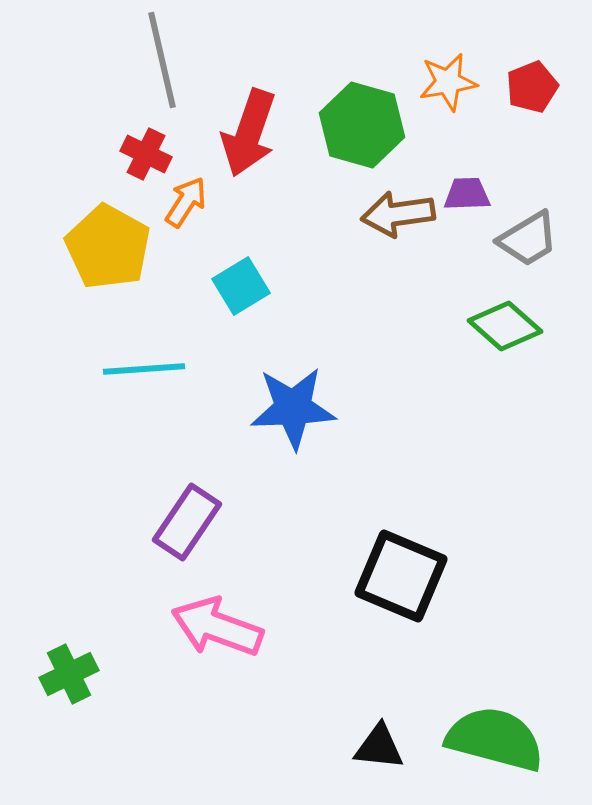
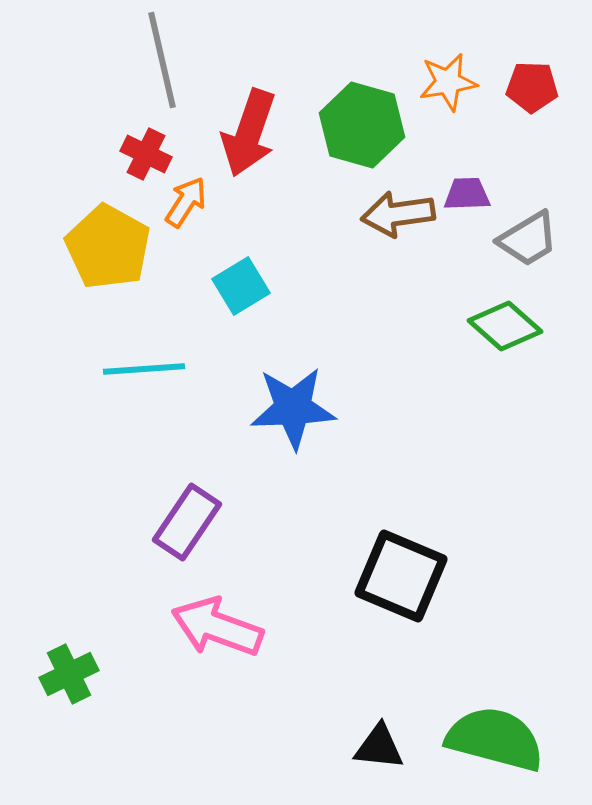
red pentagon: rotated 24 degrees clockwise
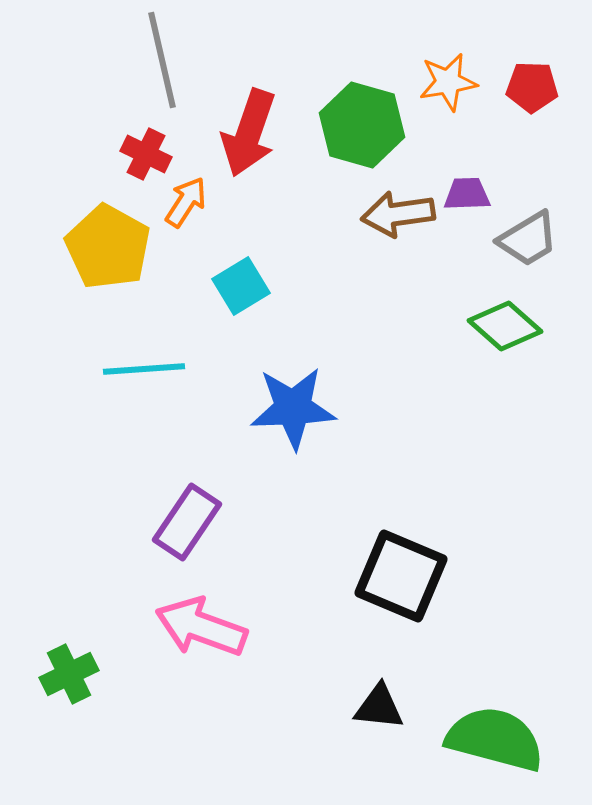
pink arrow: moved 16 px left
black triangle: moved 40 px up
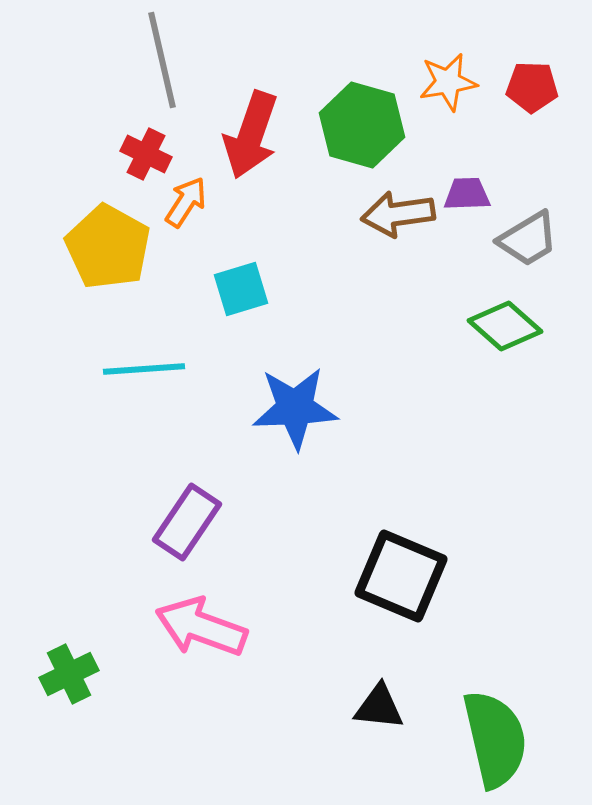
red arrow: moved 2 px right, 2 px down
cyan square: moved 3 px down; rotated 14 degrees clockwise
blue star: moved 2 px right
green semicircle: rotated 62 degrees clockwise
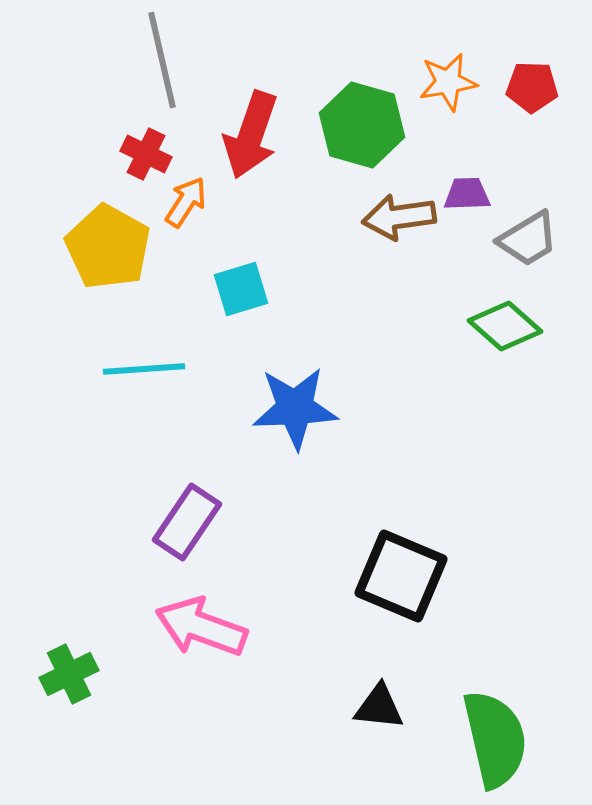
brown arrow: moved 1 px right, 3 px down
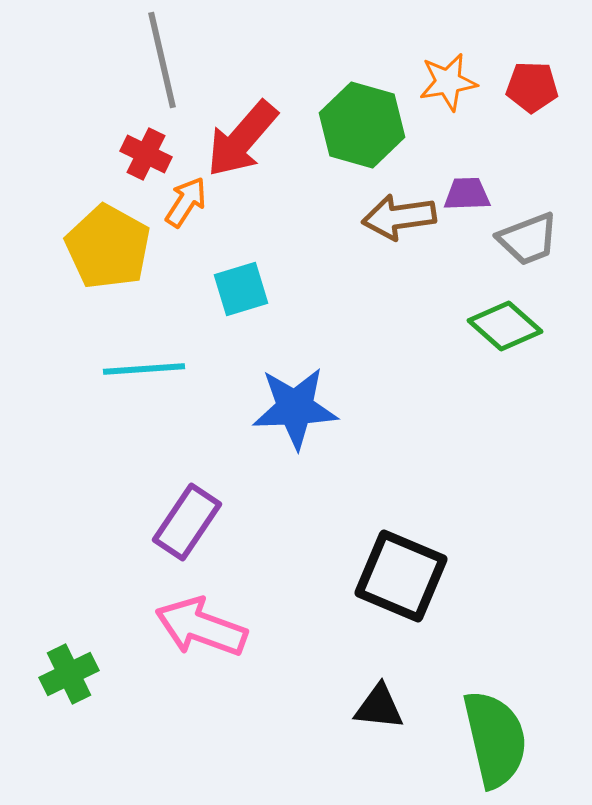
red arrow: moved 9 px left, 4 px down; rotated 22 degrees clockwise
gray trapezoid: rotated 10 degrees clockwise
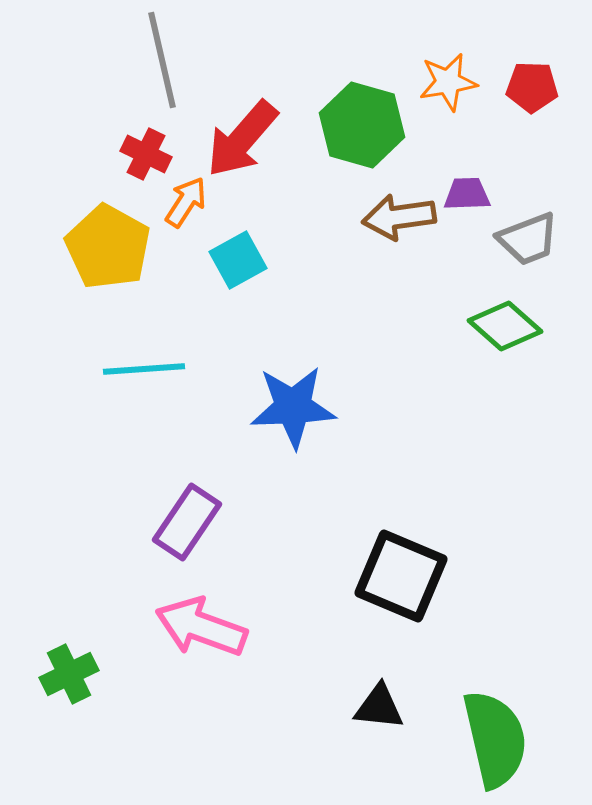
cyan square: moved 3 px left, 29 px up; rotated 12 degrees counterclockwise
blue star: moved 2 px left, 1 px up
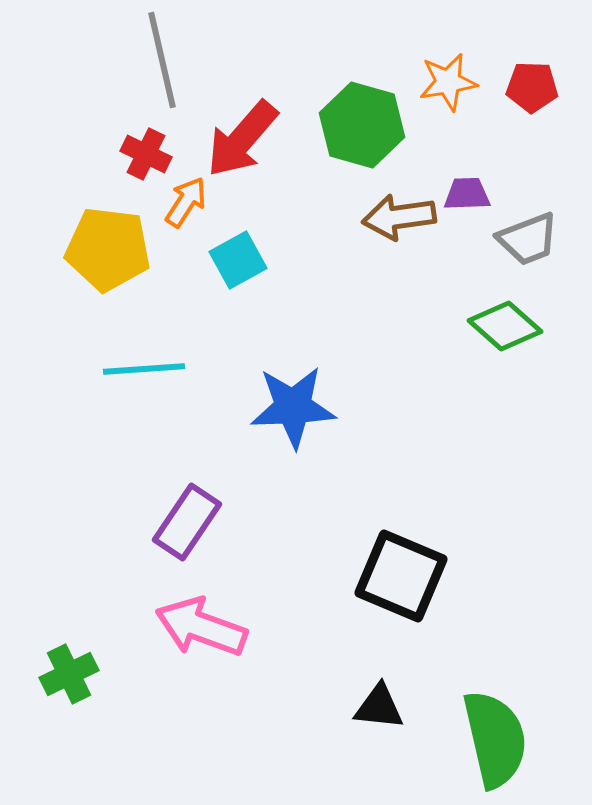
yellow pentagon: moved 2 px down; rotated 22 degrees counterclockwise
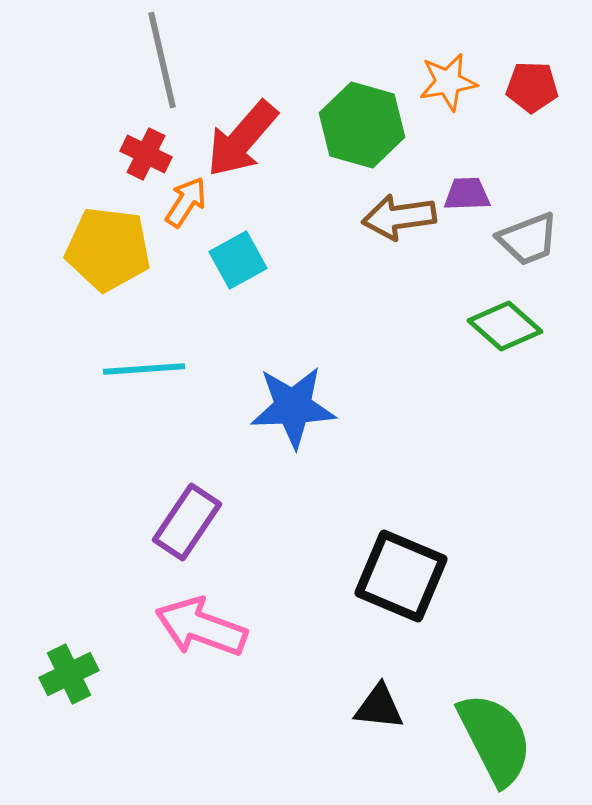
green semicircle: rotated 14 degrees counterclockwise
